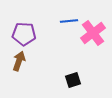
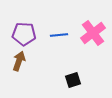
blue line: moved 10 px left, 14 px down
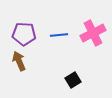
pink cross: rotated 10 degrees clockwise
brown arrow: rotated 42 degrees counterclockwise
black square: rotated 14 degrees counterclockwise
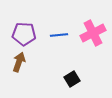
brown arrow: moved 1 px down; rotated 42 degrees clockwise
black square: moved 1 px left, 1 px up
